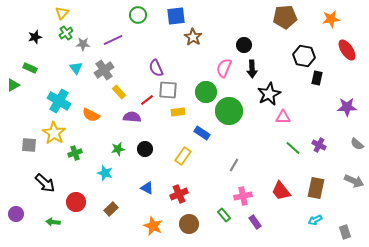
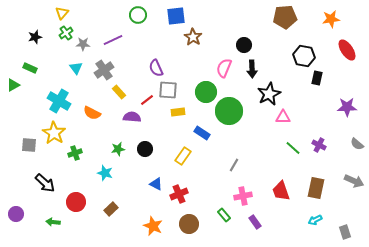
orange semicircle at (91, 115): moved 1 px right, 2 px up
blue triangle at (147, 188): moved 9 px right, 4 px up
red trapezoid at (281, 191): rotated 20 degrees clockwise
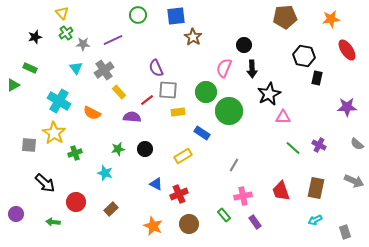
yellow triangle at (62, 13): rotated 24 degrees counterclockwise
yellow rectangle at (183, 156): rotated 24 degrees clockwise
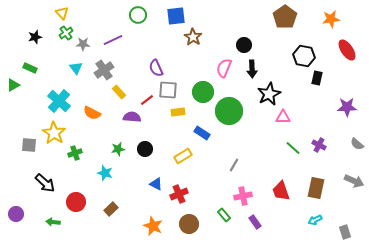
brown pentagon at (285, 17): rotated 30 degrees counterclockwise
green circle at (206, 92): moved 3 px left
cyan cross at (59, 101): rotated 10 degrees clockwise
